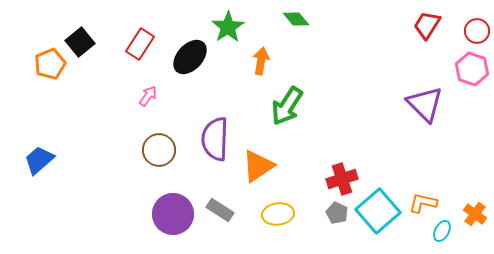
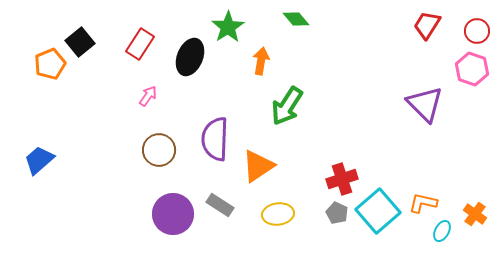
black ellipse: rotated 21 degrees counterclockwise
gray rectangle: moved 5 px up
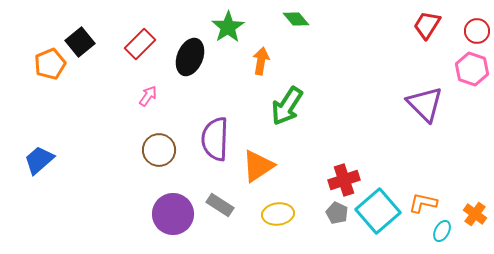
red rectangle: rotated 12 degrees clockwise
red cross: moved 2 px right, 1 px down
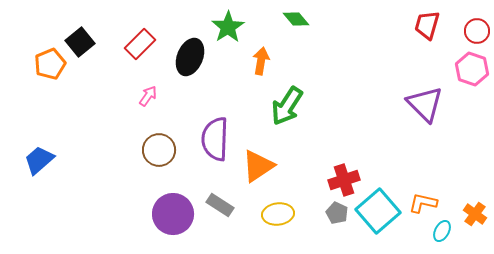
red trapezoid: rotated 16 degrees counterclockwise
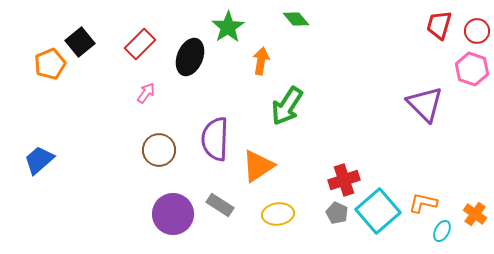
red trapezoid: moved 12 px right
pink arrow: moved 2 px left, 3 px up
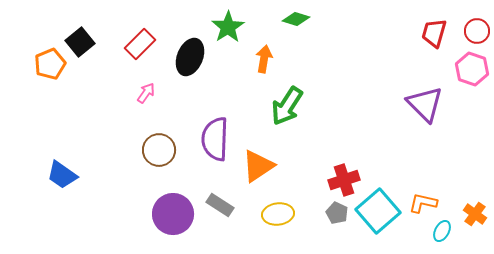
green diamond: rotated 32 degrees counterclockwise
red trapezoid: moved 5 px left, 8 px down
orange arrow: moved 3 px right, 2 px up
blue trapezoid: moved 23 px right, 15 px down; rotated 104 degrees counterclockwise
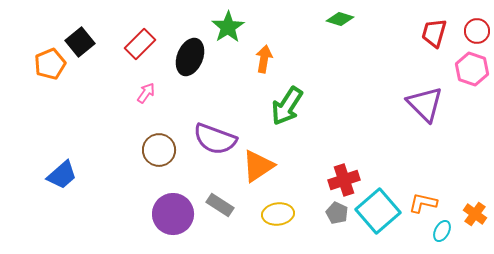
green diamond: moved 44 px right
purple semicircle: rotated 72 degrees counterclockwise
blue trapezoid: rotated 76 degrees counterclockwise
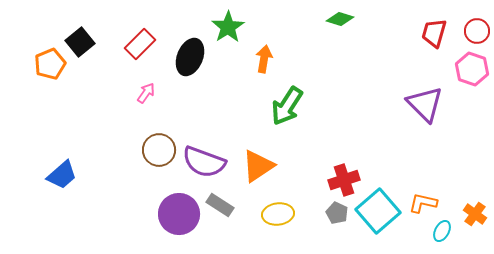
purple semicircle: moved 11 px left, 23 px down
purple circle: moved 6 px right
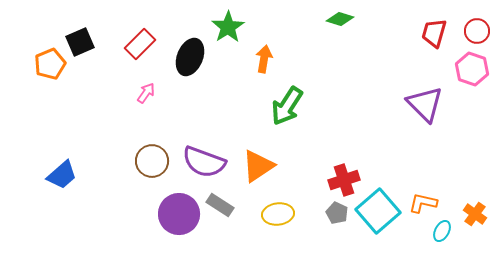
black square: rotated 16 degrees clockwise
brown circle: moved 7 px left, 11 px down
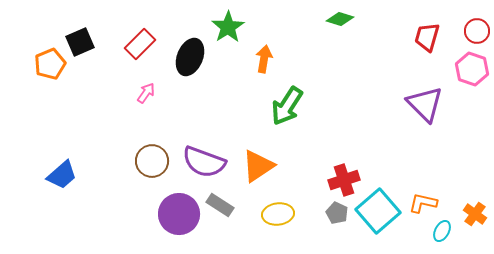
red trapezoid: moved 7 px left, 4 px down
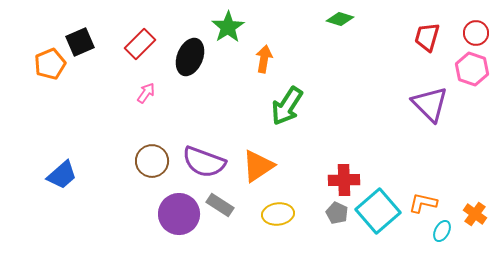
red circle: moved 1 px left, 2 px down
purple triangle: moved 5 px right
red cross: rotated 16 degrees clockwise
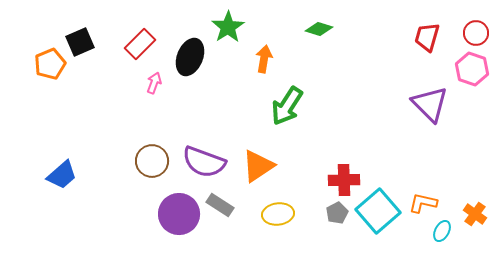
green diamond: moved 21 px left, 10 px down
pink arrow: moved 8 px right, 10 px up; rotated 15 degrees counterclockwise
gray pentagon: rotated 20 degrees clockwise
